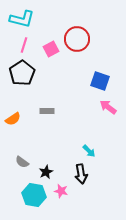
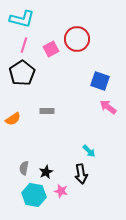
gray semicircle: moved 2 px right, 6 px down; rotated 64 degrees clockwise
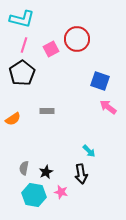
pink star: moved 1 px down
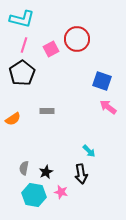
blue square: moved 2 px right
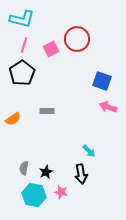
pink arrow: rotated 18 degrees counterclockwise
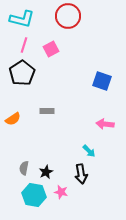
red circle: moved 9 px left, 23 px up
pink arrow: moved 3 px left, 17 px down; rotated 12 degrees counterclockwise
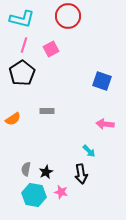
gray semicircle: moved 2 px right, 1 px down
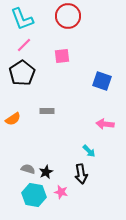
cyan L-shape: rotated 55 degrees clockwise
pink line: rotated 28 degrees clockwise
pink square: moved 11 px right, 7 px down; rotated 21 degrees clockwise
gray semicircle: moved 2 px right; rotated 96 degrees clockwise
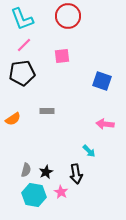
black pentagon: rotated 25 degrees clockwise
gray semicircle: moved 2 px left, 1 px down; rotated 88 degrees clockwise
black arrow: moved 5 px left
pink star: rotated 16 degrees clockwise
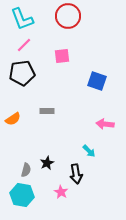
blue square: moved 5 px left
black star: moved 1 px right, 9 px up
cyan hexagon: moved 12 px left
